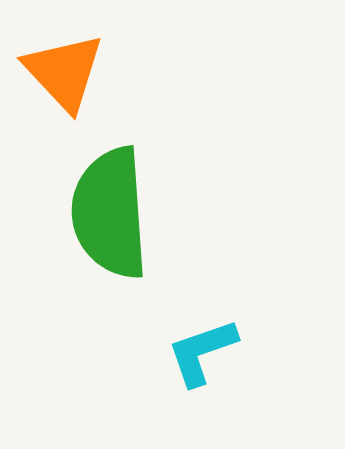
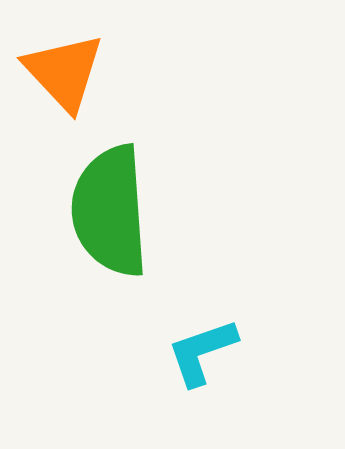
green semicircle: moved 2 px up
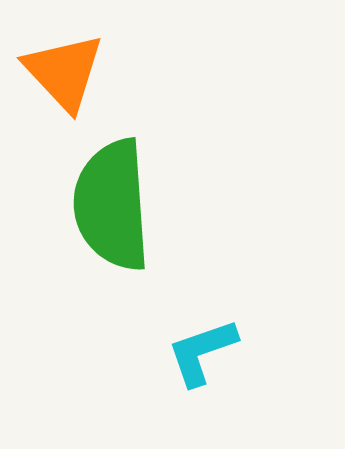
green semicircle: moved 2 px right, 6 px up
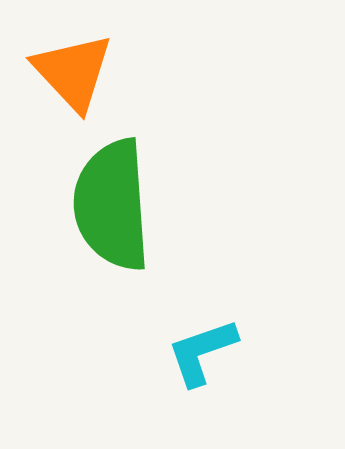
orange triangle: moved 9 px right
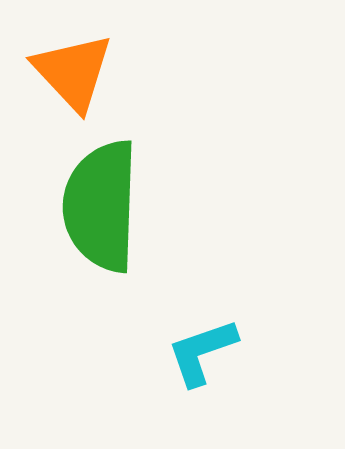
green semicircle: moved 11 px left, 1 px down; rotated 6 degrees clockwise
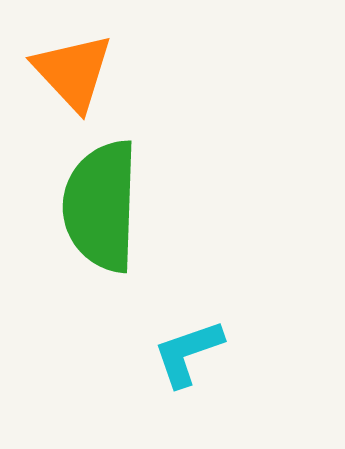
cyan L-shape: moved 14 px left, 1 px down
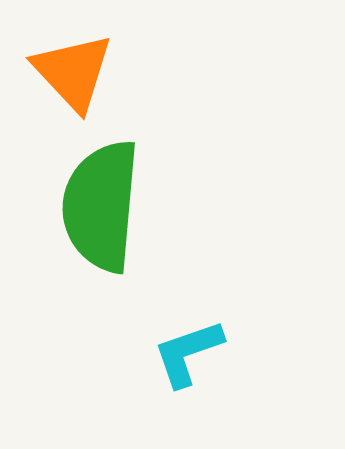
green semicircle: rotated 3 degrees clockwise
